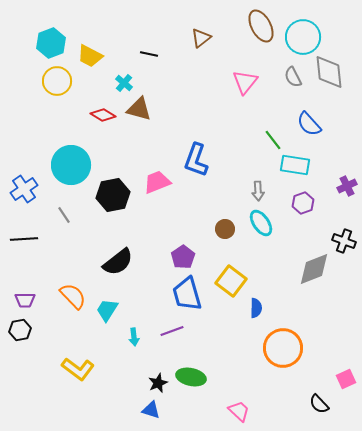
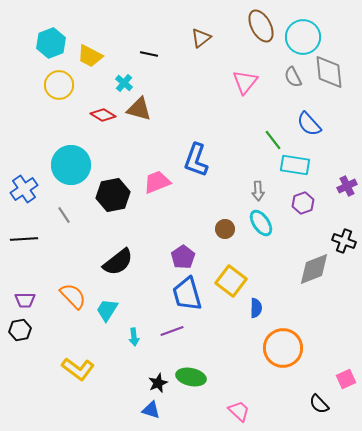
yellow circle at (57, 81): moved 2 px right, 4 px down
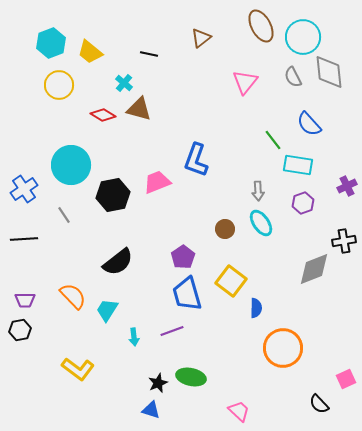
yellow trapezoid at (90, 56): moved 4 px up; rotated 12 degrees clockwise
cyan rectangle at (295, 165): moved 3 px right
black cross at (344, 241): rotated 30 degrees counterclockwise
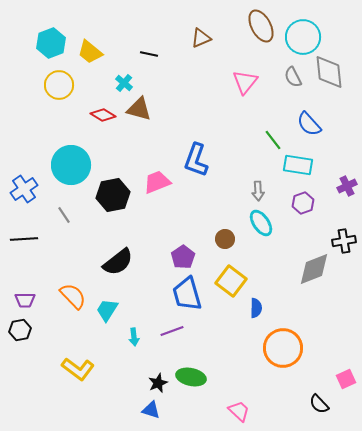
brown triangle at (201, 38): rotated 15 degrees clockwise
brown circle at (225, 229): moved 10 px down
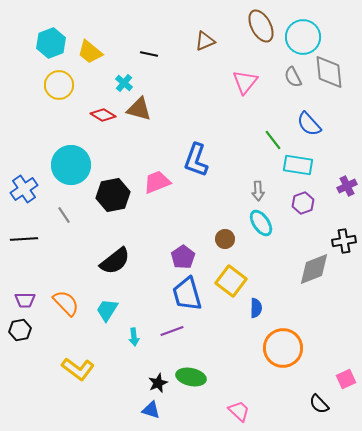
brown triangle at (201, 38): moved 4 px right, 3 px down
black semicircle at (118, 262): moved 3 px left, 1 px up
orange semicircle at (73, 296): moved 7 px left, 7 px down
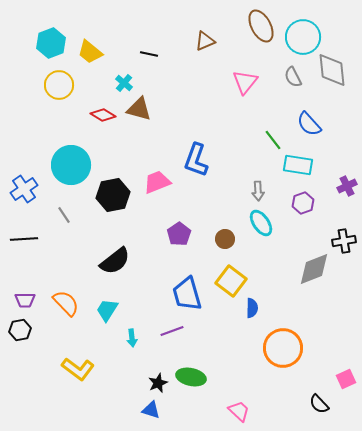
gray diamond at (329, 72): moved 3 px right, 2 px up
purple pentagon at (183, 257): moved 4 px left, 23 px up
blue semicircle at (256, 308): moved 4 px left
cyan arrow at (134, 337): moved 2 px left, 1 px down
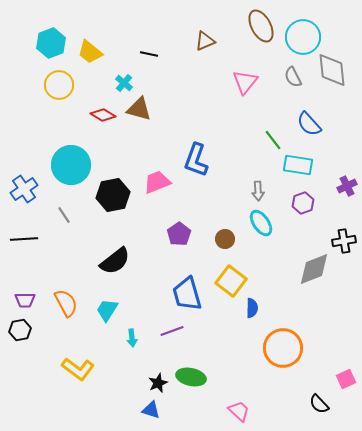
orange semicircle at (66, 303): rotated 16 degrees clockwise
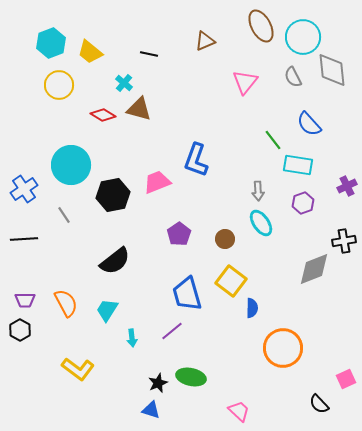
black hexagon at (20, 330): rotated 20 degrees counterclockwise
purple line at (172, 331): rotated 20 degrees counterclockwise
